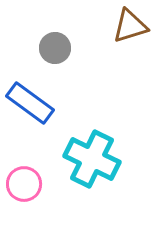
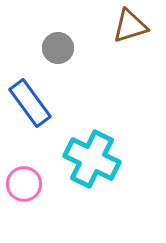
gray circle: moved 3 px right
blue rectangle: rotated 18 degrees clockwise
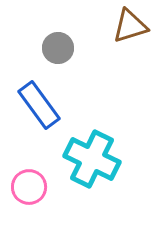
blue rectangle: moved 9 px right, 2 px down
pink circle: moved 5 px right, 3 px down
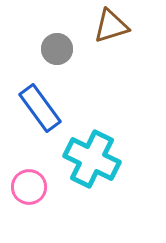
brown triangle: moved 19 px left
gray circle: moved 1 px left, 1 px down
blue rectangle: moved 1 px right, 3 px down
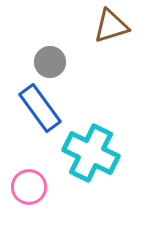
gray circle: moved 7 px left, 13 px down
cyan cross: moved 1 px left, 6 px up
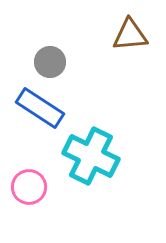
brown triangle: moved 19 px right, 9 px down; rotated 12 degrees clockwise
blue rectangle: rotated 21 degrees counterclockwise
cyan cross: moved 3 px down
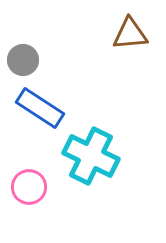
brown triangle: moved 1 px up
gray circle: moved 27 px left, 2 px up
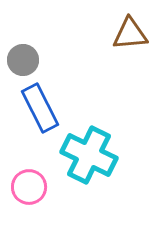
blue rectangle: rotated 30 degrees clockwise
cyan cross: moved 2 px left, 1 px up
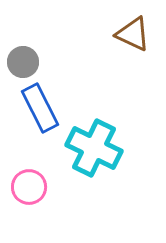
brown triangle: moved 3 px right; rotated 30 degrees clockwise
gray circle: moved 2 px down
cyan cross: moved 5 px right, 7 px up
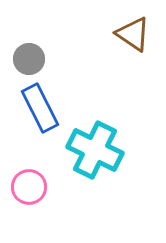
brown triangle: rotated 9 degrees clockwise
gray circle: moved 6 px right, 3 px up
cyan cross: moved 1 px right, 2 px down
